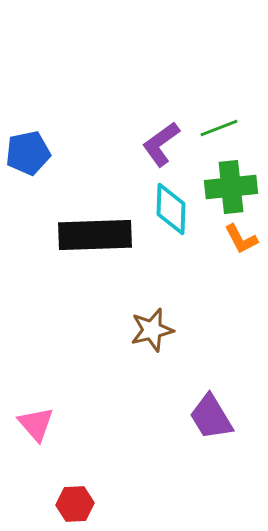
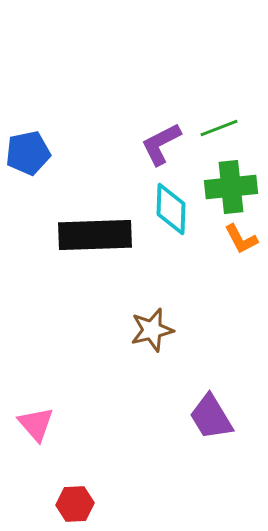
purple L-shape: rotated 9 degrees clockwise
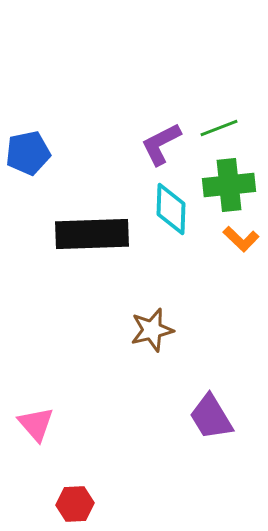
green cross: moved 2 px left, 2 px up
black rectangle: moved 3 px left, 1 px up
orange L-shape: rotated 18 degrees counterclockwise
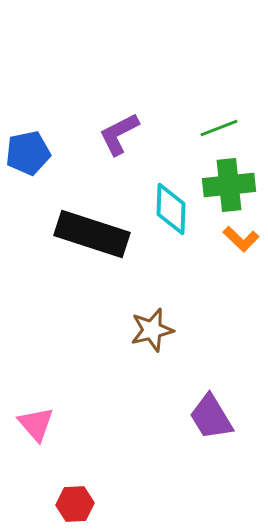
purple L-shape: moved 42 px left, 10 px up
black rectangle: rotated 20 degrees clockwise
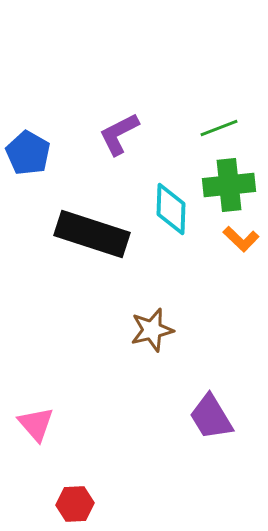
blue pentagon: rotated 30 degrees counterclockwise
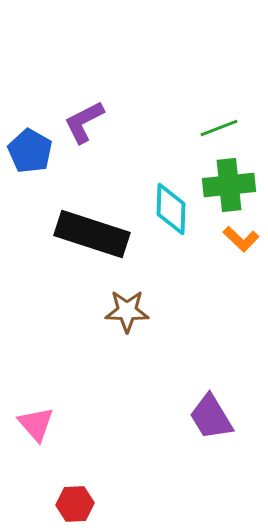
purple L-shape: moved 35 px left, 12 px up
blue pentagon: moved 2 px right, 2 px up
brown star: moved 25 px left, 19 px up; rotated 15 degrees clockwise
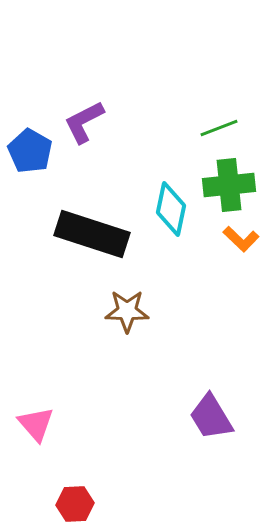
cyan diamond: rotated 10 degrees clockwise
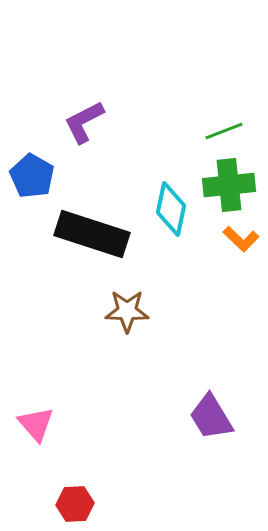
green line: moved 5 px right, 3 px down
blue pentagon: moved 2 px right, 25 px down
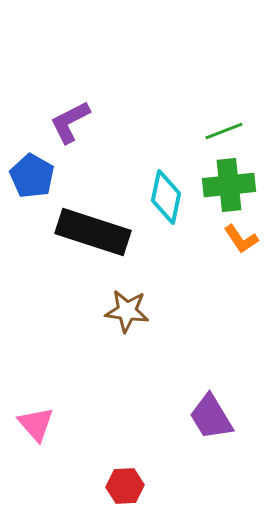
purple L-shape: moved 14 px left
cyan diamond: moved 5 px left, 12 px up
black rectangle: moved 1 px right, 2 px up
orange L-shape: rotated 12 degrees clockwise
brown star: rotated 6 degrees clockwise
red hexagon: moved 50 px right, 18 px up
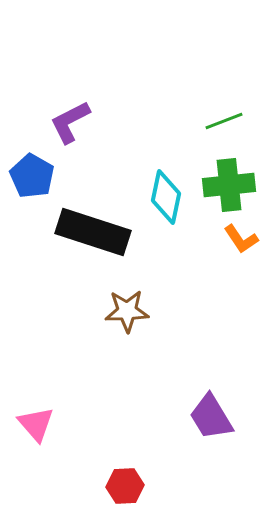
green line: moved 10 px up
brown star: rotated 9 degrees counterclockwise
